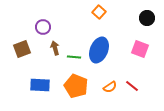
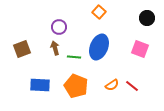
purple circle: moved 16 px right
blue ellipse: moved 3 px up
orange semicircle: moved 2 px right, 2 px up
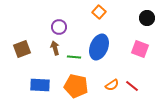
orange pentagon: rotated 10 degrees counterclockwise
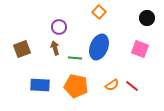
green line: moved 1 px right, 1 px down
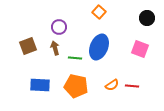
brown square: moved 6 px right, 3 px up
red line: rotated 32 degrees counterclockwise
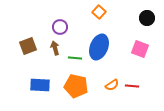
purple circle: moved 1 px right
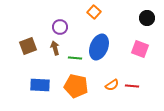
orange square: moved 5 px left
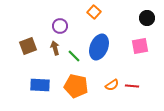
purple circle: moved 1 px up
pink square: moved 3 px up; rotated 30 degrees counterclockwise
green line: moved 1 px left, 2 px up; rotated 40 degrees clockwise
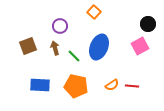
black circle: moved 1 px right, 6 px down
pink square: rotated 18 degrees counterclockwise
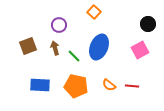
purple circle: moved 1 px left, 1 px up
pink square: moved 4 px down
orange semicircle: moved 3 px left; rotated 72 degrees clockwise
